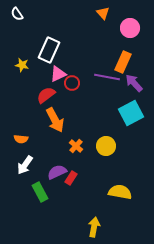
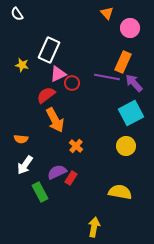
orange triangle: moved 4 px right
yellow circle: moved 20 px right
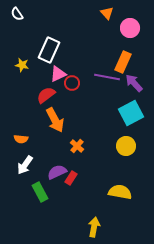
orange cross: moved 1 px right
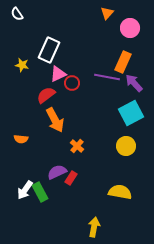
orange triangle: rotated 24 degrees clockwise
white arrow: moved 25 px down
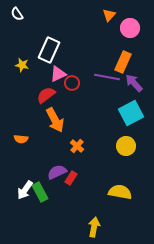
orange triangle: moved 2 px right, 2 px down
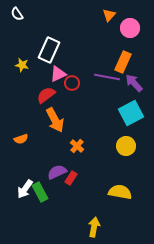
orange semicircle: rotated 24 degrees counterclockwise
white arrow: moved 1 px up
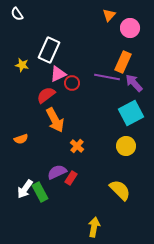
yellow semicircle: moved 2 px up; rotated 35 degrees clockwise
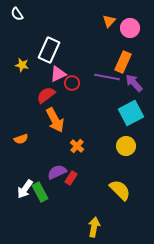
orange triangle: moved 6 px down
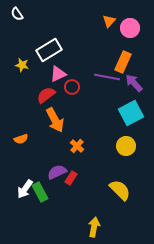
white rectangle: rotated 35 degrees clockwise
red circle: moved 4 px down
